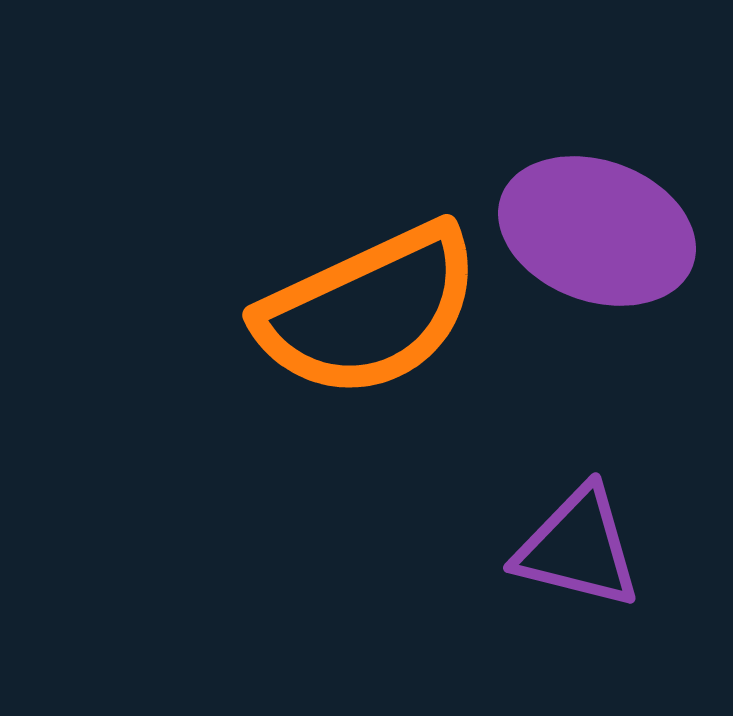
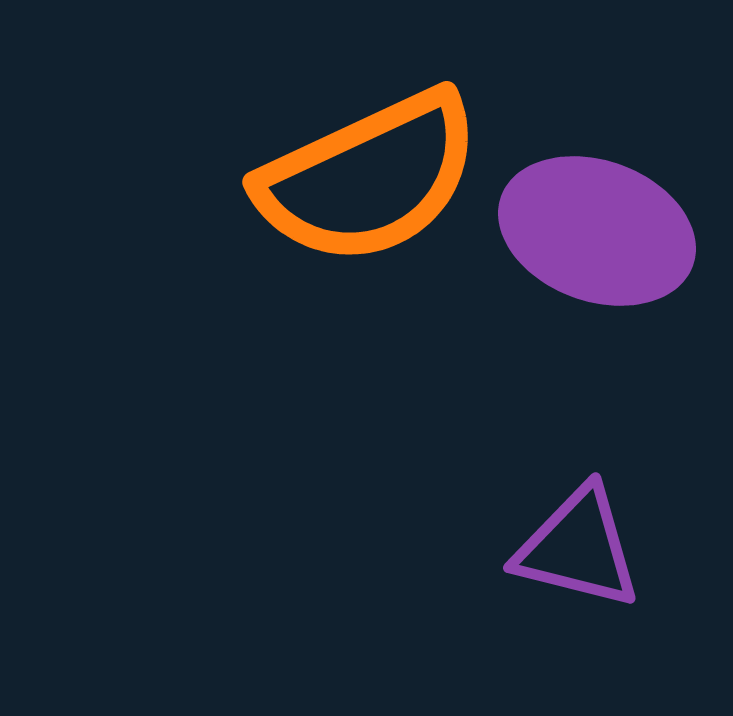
orange semicircle: moved 133 px up
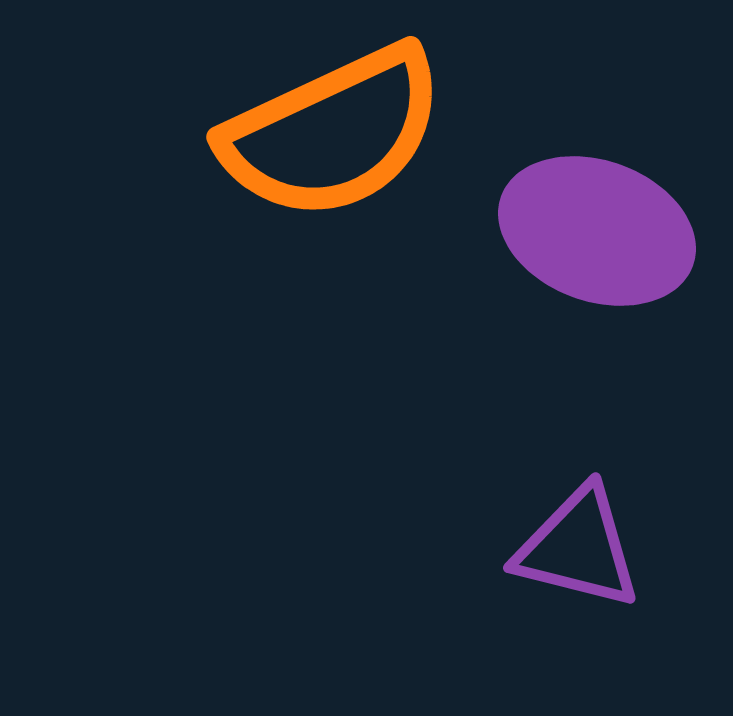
orange semicircle: moved 36 px left, 45 px up
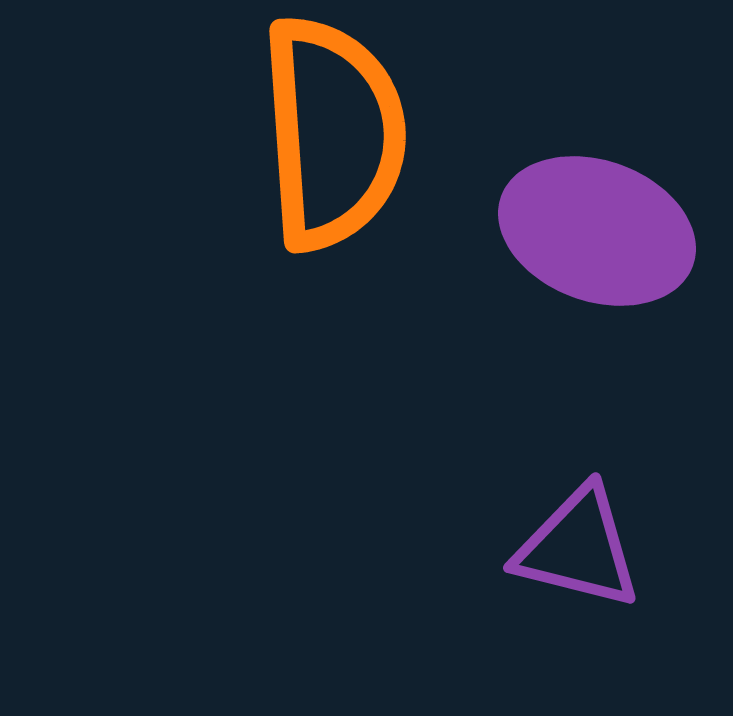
orange semicircle: rotated 69 degrees counterclockwise
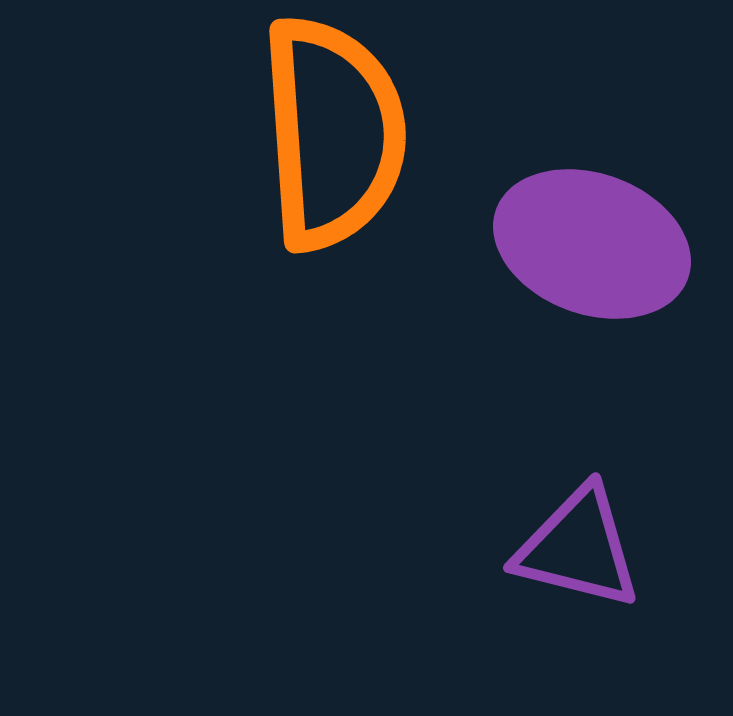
purple ellipse: moved 5 px left, 13 px down
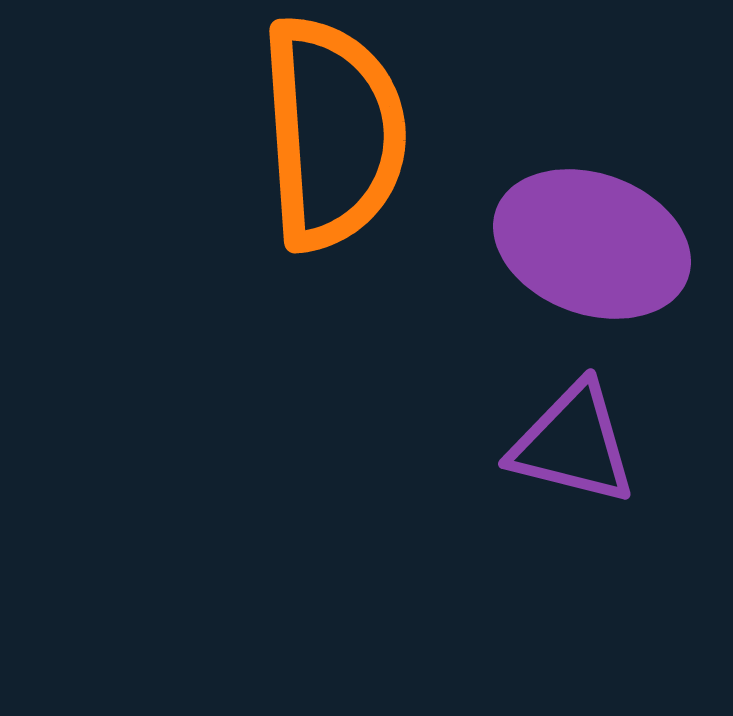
purple triangle: moved 5 px left, 104 px up
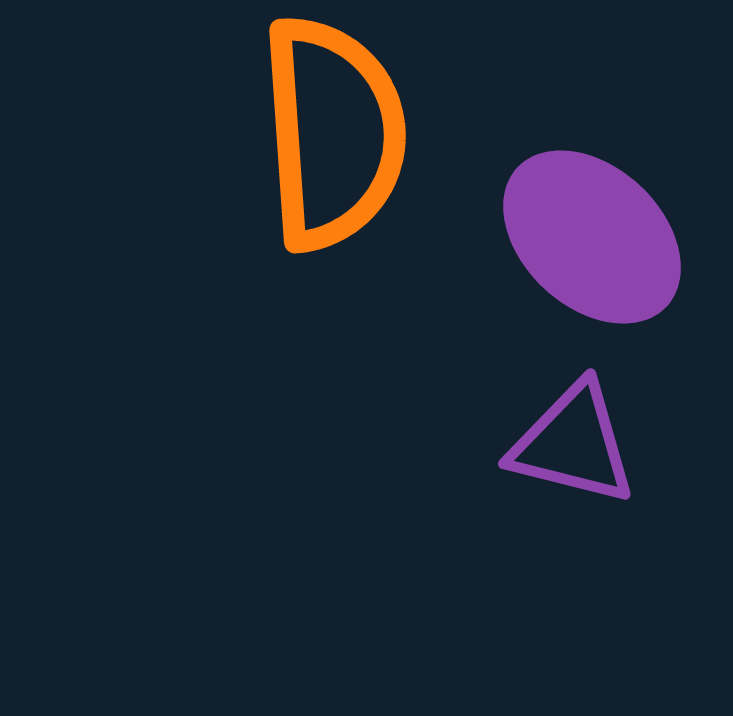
purple ellipse: moved 7 px up; rotated 23 degrees clockwise
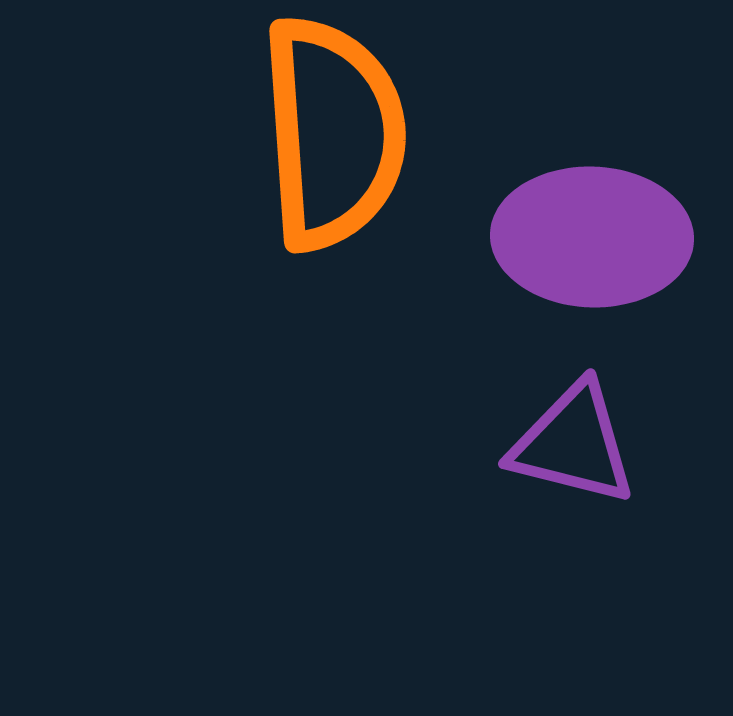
purple ellipse: rotated 41 degrees counterclockwise
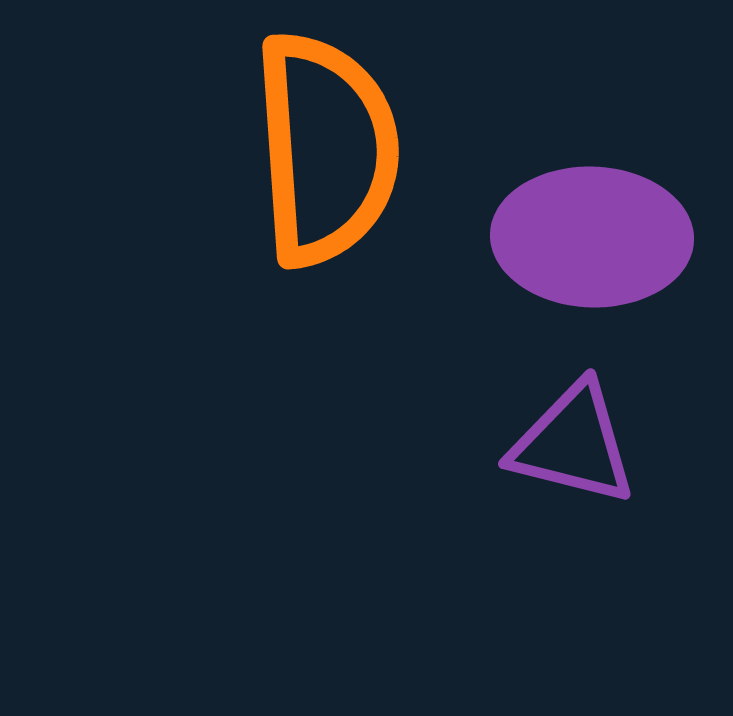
orange semicircle: moved 7 px left, 16 px down
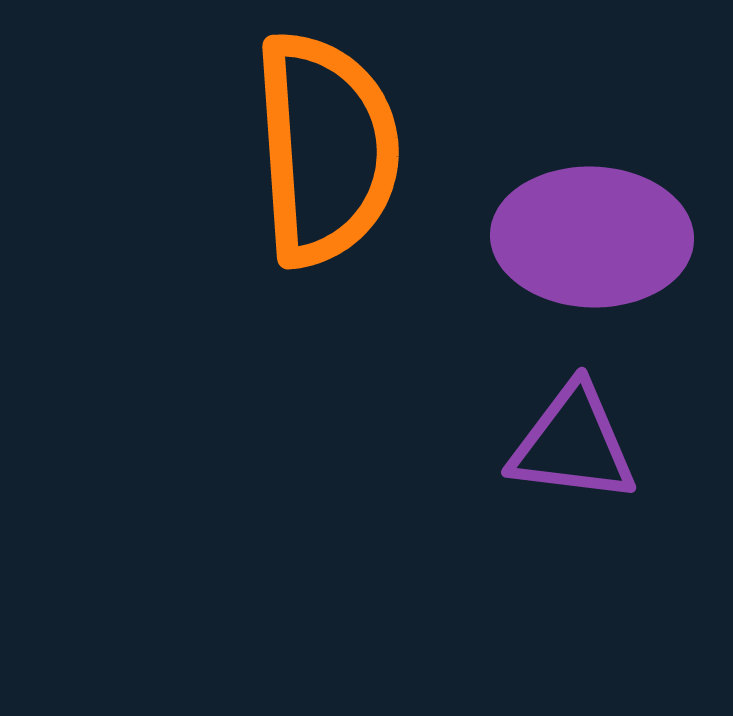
purple triangle: rotated 7 degrees counterclockwise
